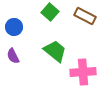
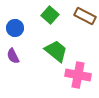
green square: moved 3 px down
blue circle: moved 1 px right, 1 px down
green trapezoid: moved 1 px right
pink cross: moved 5 px left, 3 px down; rotated 15 degrees clockwise
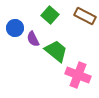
purple semicircle: moved 20 px right, 17 px up
pink cross: rotated 10 degrees clockwise
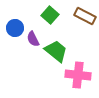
pink cross: rotated 15 degrees counterclockwise
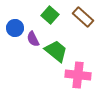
brown rectangle: moved 2 px left, 1 px down; rotated 15 degrees clockwise
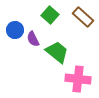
blue circle: moved 2 px down
green trapezoid: moved 1 px right, 1 px down
pink cross: moved 4 px down
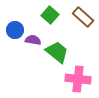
purple semicircle: moved 1 px down; rotated 126 degrees clockwise
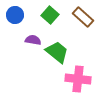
blue circle: moved 15 px up
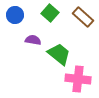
green square: moved 2 px up
green trapezoid: moved 2 px right, 2 px down
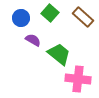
blue circle: moved 6 px right, 3 px down
purple semicircle: rotated 21 degrees clockwise
